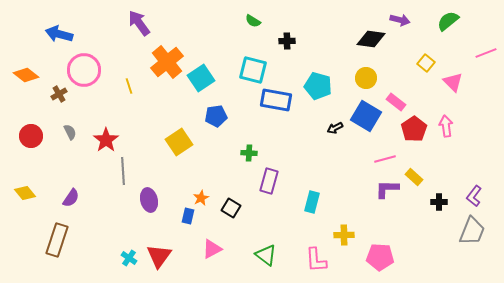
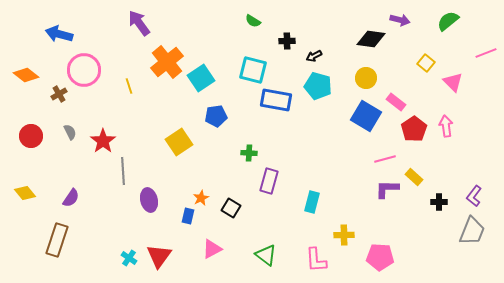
black arrow at (335, 128): moved 21 px left, 72 px up
red star at (106, 140): moved 3 px left, 1 px down
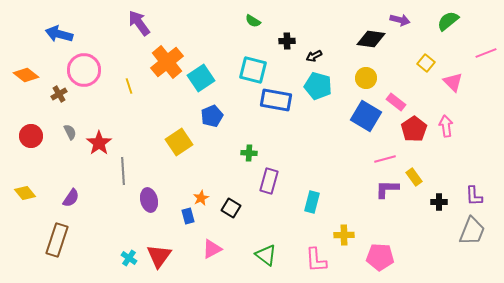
blue pentagon at (216, 116): moved 4 px left; rotated 15 degrees counterclockwise
red star at (103, 141): moved 4 px left, 2 px down
yellow rectangle at (414, 177): rotated 12 degrees clockwise
purple L-shape at (474, 196): rotated 40 degrees counterclockwise
blue rectangle at (188, 216): rotated 28 degrees counterclockwise
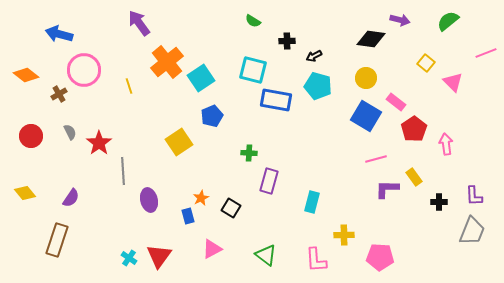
pink arrow at (446, 126): moved 18 px down
pink line at (385, 159): moved 9 px left
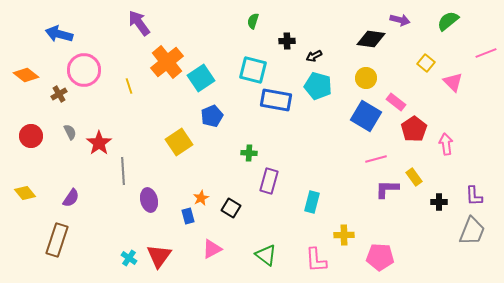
green semicircle at (253, 21): rotated 77 degrees clockwise
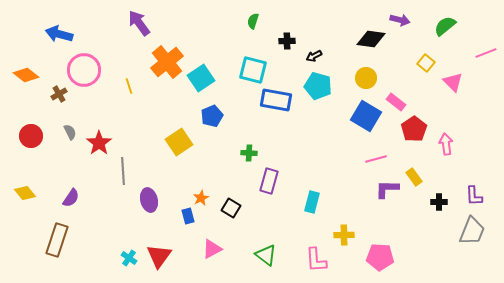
green semicircle at (448, 21): moved 3 px left, 5 px down
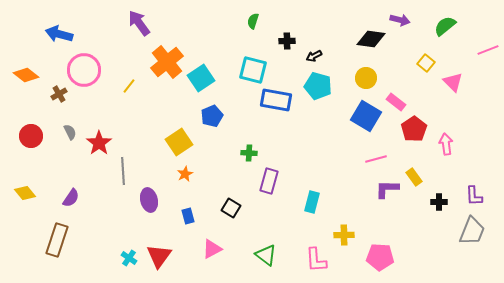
pink line at (486, 53): moved 2 px right, 3 px up
yellow line at (129, 86): rotated 56 degrees clockwise
orange star at (201, 198): moved 16 px left, 24 px up
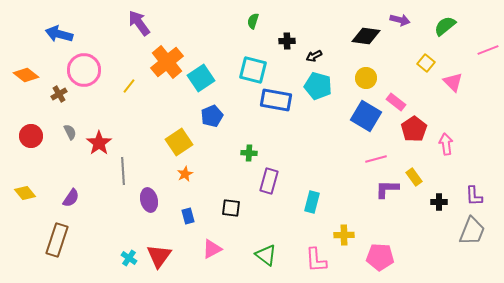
black diamond at (371, 39): moved 5 px left, 3 px up
black square at (231, 208): rotated 24 degrees counterclockwise
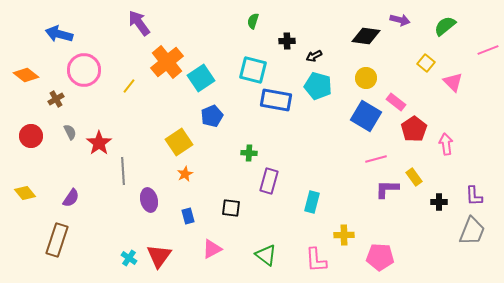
brown cross at (59, 94): moved 3 px left, 5 px down
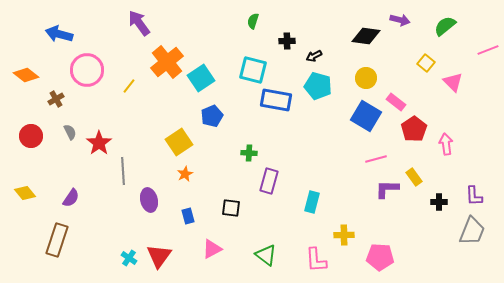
pink circle at (84, 70): moved 3 px right
